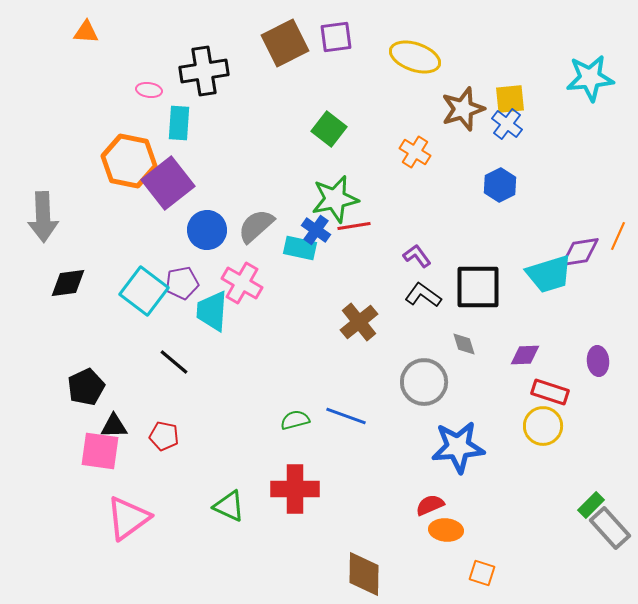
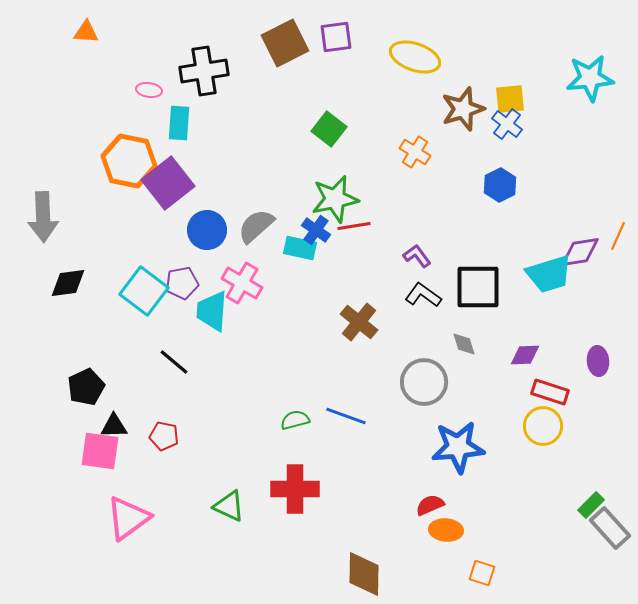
brown cross at (359, 322): rotated 12 degrees counterclockwise
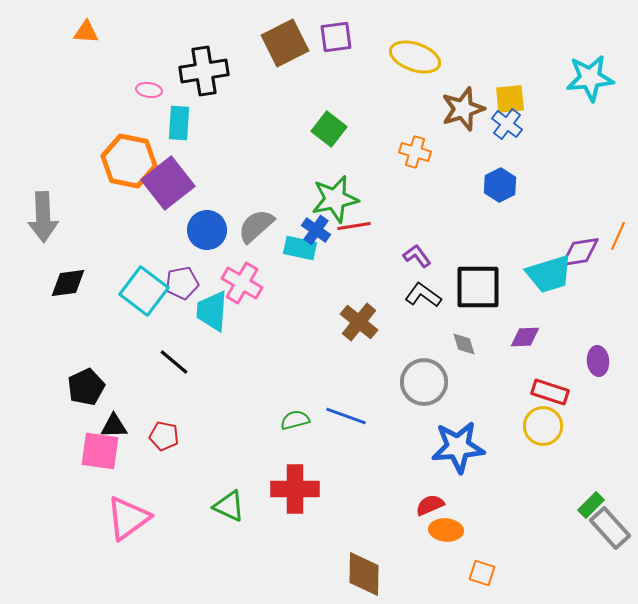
orange cross at (415, 152): rotated 16 degrees counterclockwise
purple diamond at (525, 355): moved 18 px up
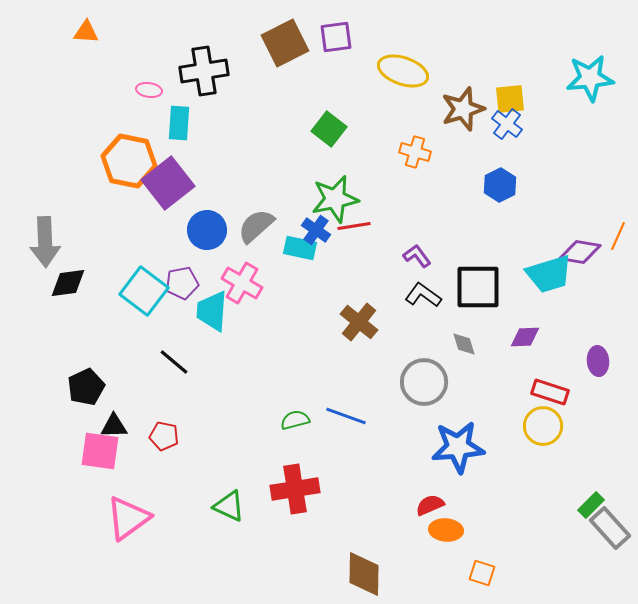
yellow ellipse at (415, 57): moved 12 px left, 14 px down
gray arrow at (43, 217): moved 2 px right, 25 px down
purple diamond at (580, 252): rotated 18 degrees clockwise
red cross at (295, 489): rotated 9 degrees counterclockwise
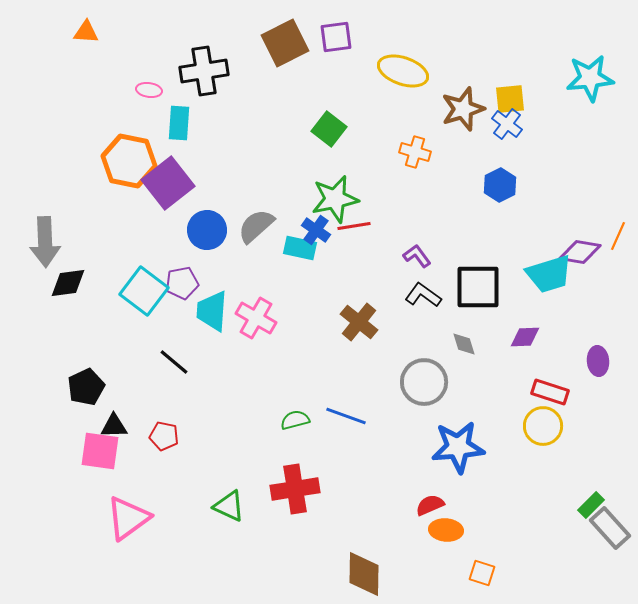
pink cross at (242, 283): moved 14 px right, 35 px down
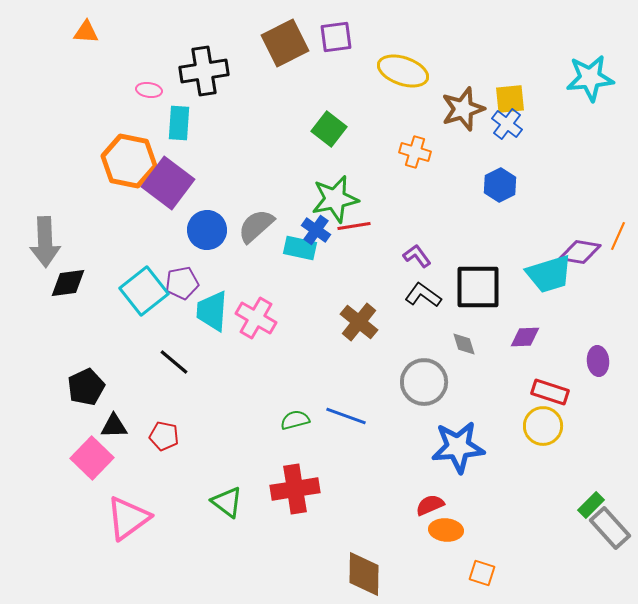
purple square at (168, 183): rotated 15 degrees counterclockwise
cyan square at (144, 291): rotated 15 degrees clockwise
pink square at (100, 451): moved 8 px left, 7 px down; rotated 36 degrees clockwise
green triangle at (229, 506): moved 2 px left, 4 px up; rotated 12 degrees clockwise
